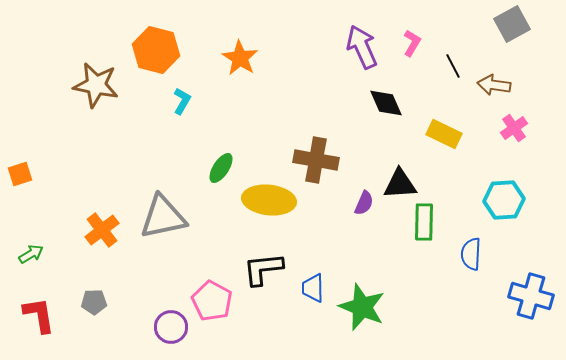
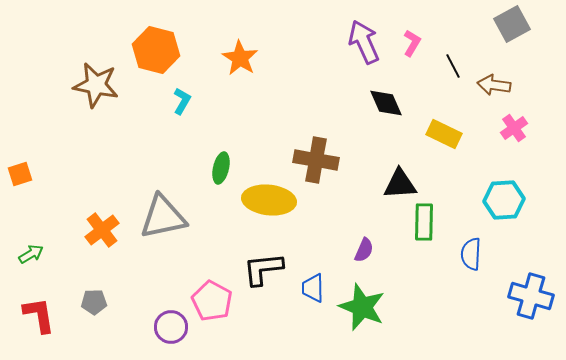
purple arrow: moved 2 px right, 5 px up
green ellipse: rotated 20 degrees counterclockwise
purple semicircle: moved 47 px down
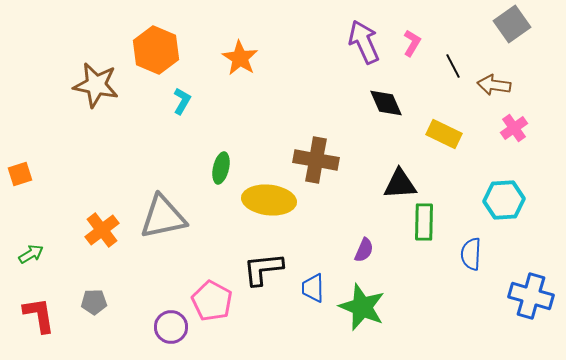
gray square: rotated 6 degrees counterclockwise
orange hexagon: rotated 9 degrees clockwise
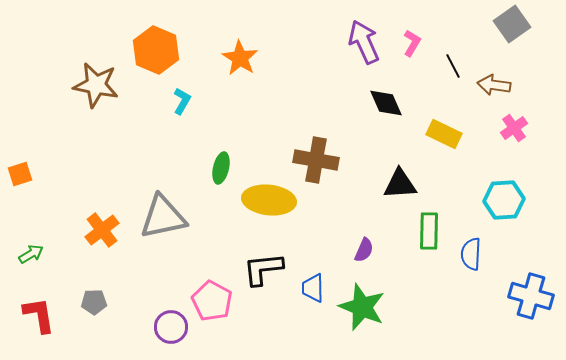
green rectangle: moved 5 px right, 9 px down
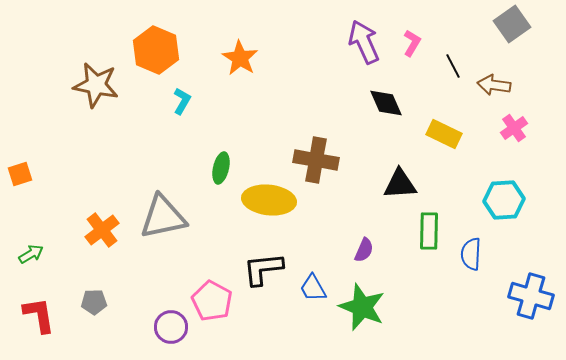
blue trapezoid: rotated 28 degrees counterclockwise
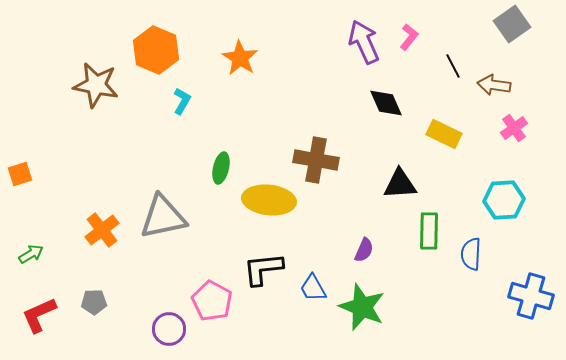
pink L-shape: moved 3 px left, 6 px up; rotated 8 degrees clockwise
red L-shape: rotated 105 degrees counterclockwise
purple circle: moved 2 px left, 2 px down
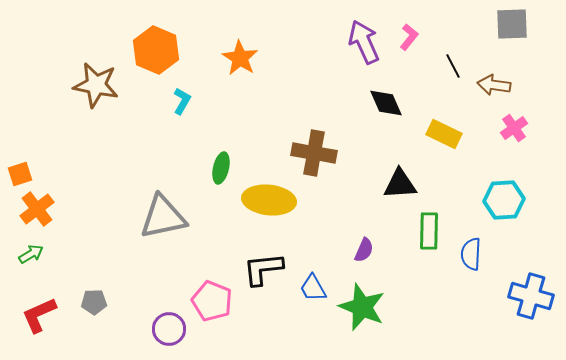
gray square: rotated 33 degrees clockwise
brown cross: moved 2 px left, 7 px up
orange cross: moved 65 px left, 21 px up
pink pentagon: rotated 6 degrees counterclockwise
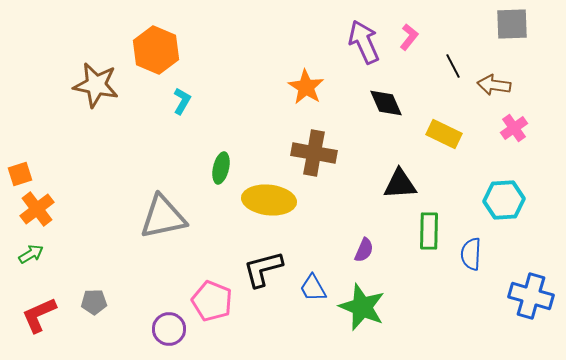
orange star: moved 66 px right, 29 px down
black L-shape: rotated 9 degrees counterclockwise
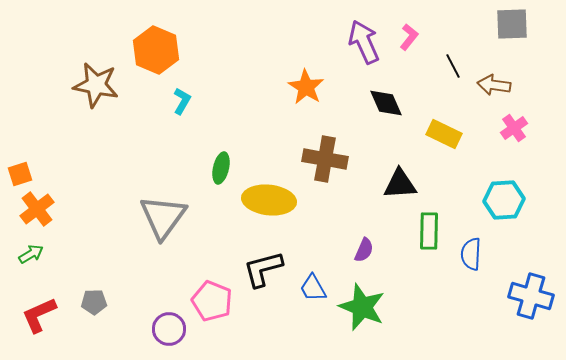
brown cross: moved 11 px right, 6 px down
gray triangle: rotated 42 degrees counterclockwise
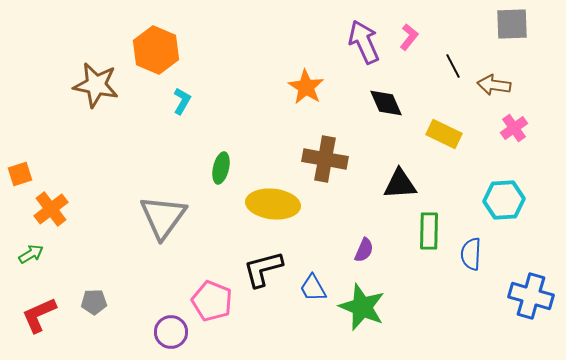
yellow ellipse: moved 4 px right, 4 px down
orange cross: moved 14 px right
purple circle: moved 2 px right, 3 px down
